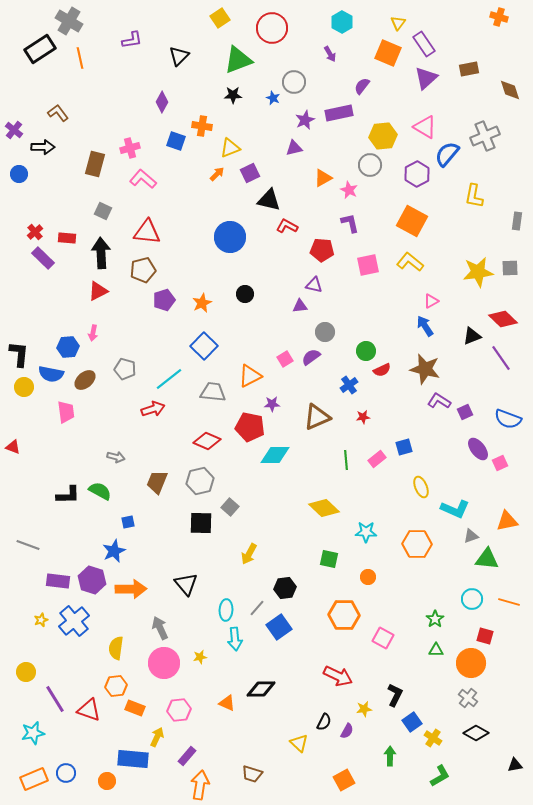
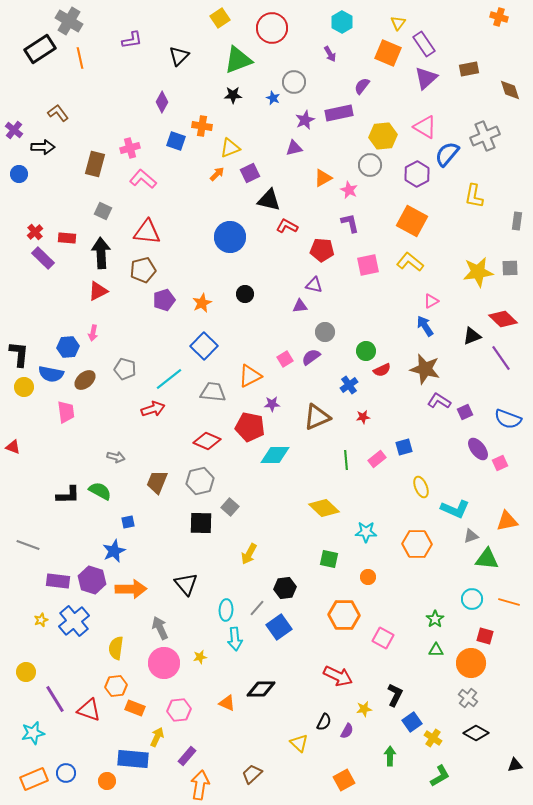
brown trapezoid at (252, 774): rotated 120 degrees clockwise
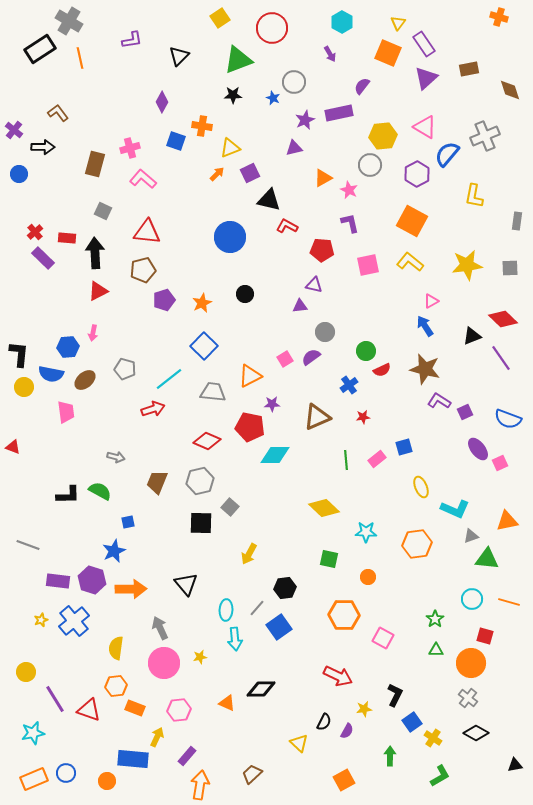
black arrow at (101, 253): moved 6 px left
yellow star at (478, 272): moved 11 px left, 7 px up
orange hexagon at (417, 544): rotated 8 degrees counterclockwise
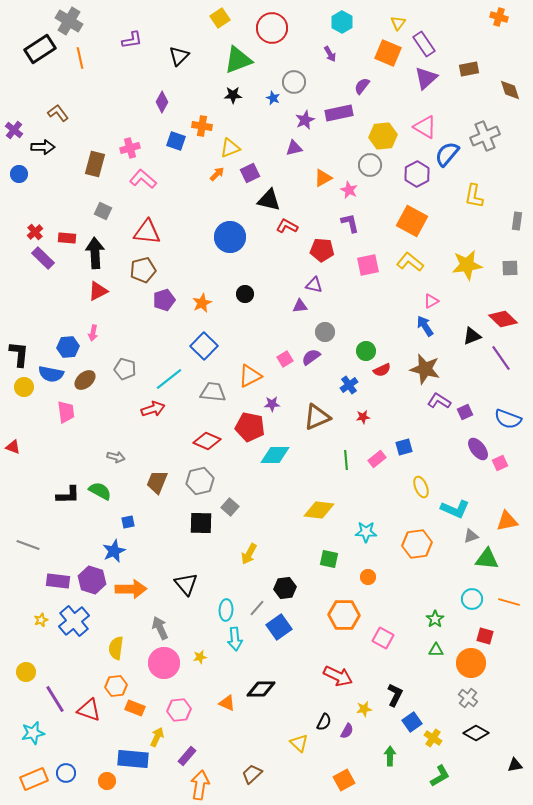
yellow diamond at (324, 508): moved 5 px left, 2 px down; rotated 36 degrees counterclockwise
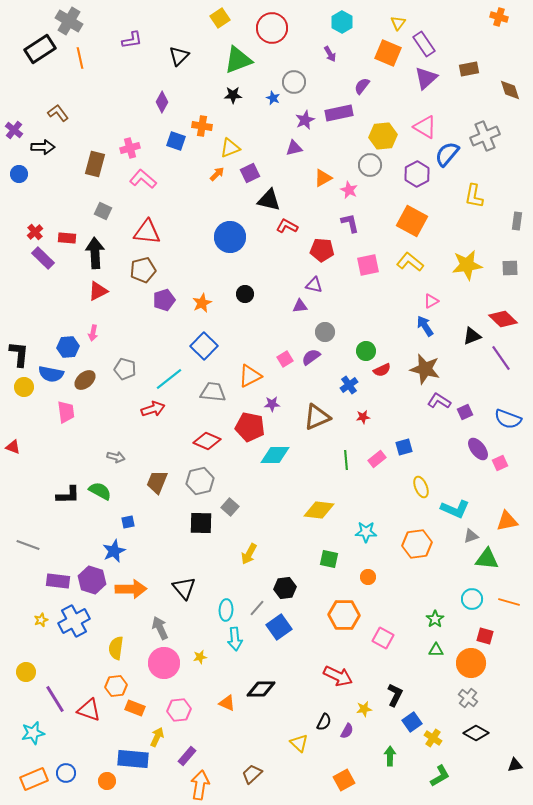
black triangle at (186, 584): moved 2 px left, 4 px down
blue cross at (74, 621): rotated 12 degrees clockwise
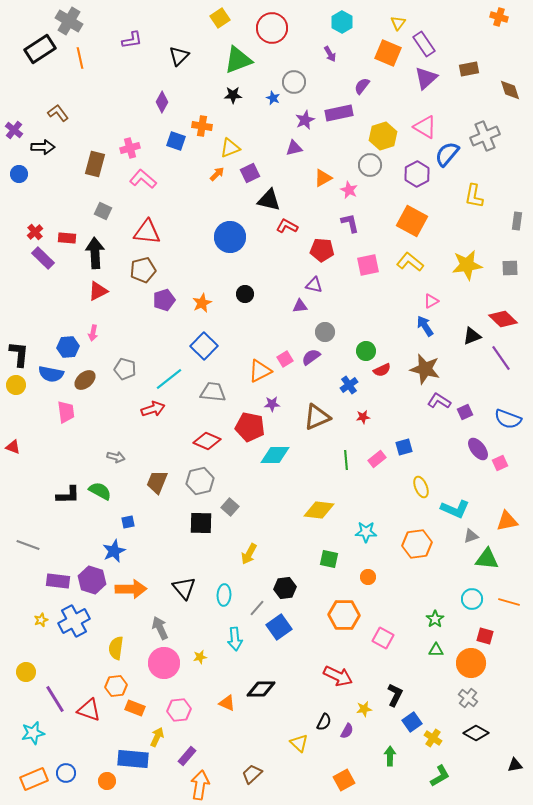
yellow hexagon at (383, 136): rotated 12 degrees counterclockwise
orange triangle at (250, 376): moved 10 px right, 5 px up
yellow circle at (24, 387): moved 8 px left, 2 px up
cyan ellipse at (226, 610): moved 2 px left, 15 px up
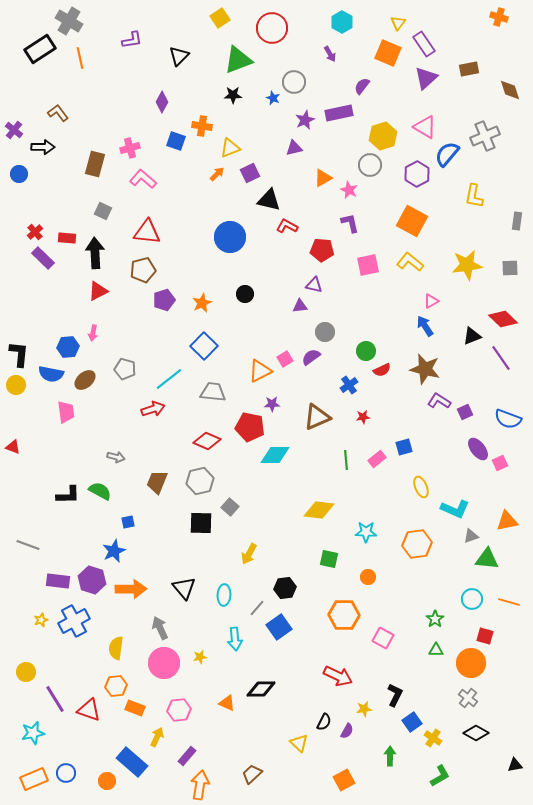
blue rectangle at (133, 759): moved 1 px left, 3 px down; rotated 36 degrees clockwise
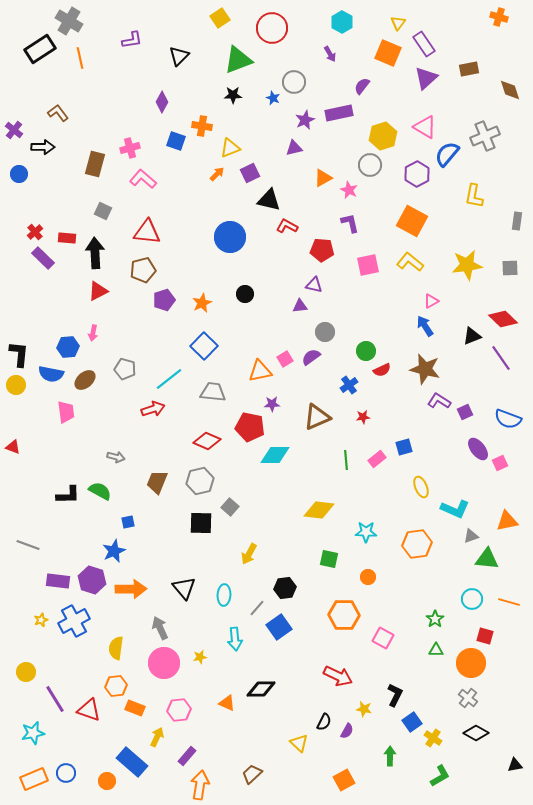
orange triangle at (260, 371): rotated 15 degrees clockwise
yellow star at (364, 709): rotated 21 degrees clockwise
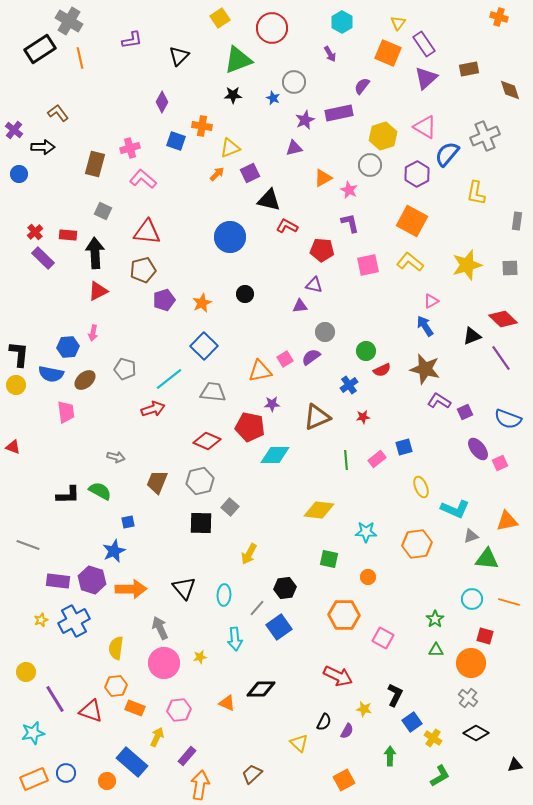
yellow L-shape at (474, 196): moved 2 px right, 3 px up
red rectangle at (67, 238): moved 1 px right, 3 px up
yellow star at (467, 265): rotated 8 degrees counterclockwise
red triangle at (89, 710): moved 2 px right, 1 px down
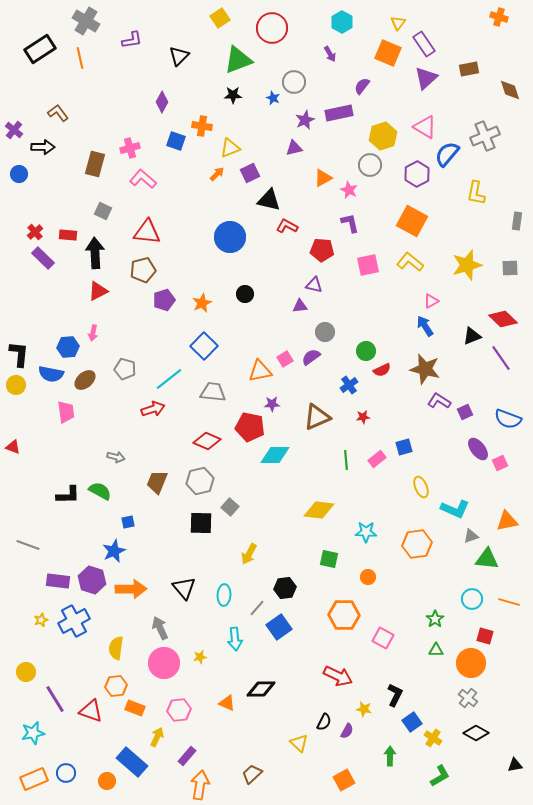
gray cross at (69, 21): moved 17 px right
